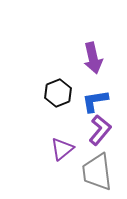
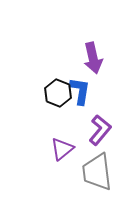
black hexagon: rotated 16 degrees counterclockwise
blue L-shape: moved 15 px left, 10 px up; rotated 108 degrees clockwise
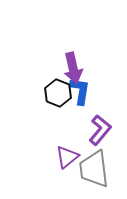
purple arrow: moved 20 px left, 10 px down
purple triangle: moved 5 px right, 8 px down
gray trapezoid: moved 3 px left, 3 px up
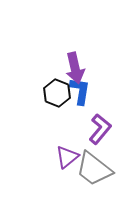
purple arrow: moved 2 px right
black hexagon: moved 1 px left
purple L-shape: moved 1 px up
gray trapezoid: rotated 45 degrees counterclockwise
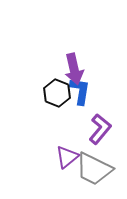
purple arrow: moved 1 px left, 1 px down
gray trapezoid: rotated 12 degrees counterclockwise
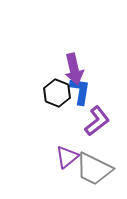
purple L-shape: moved 3 px left, 8 px up; rotated 12 degrees clockwise
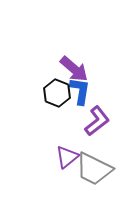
purple arrow: rotated 36 degrees counterclockwise
